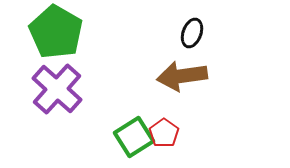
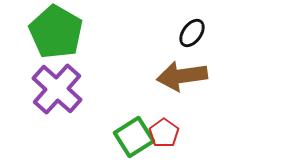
black ellipse: rotated 16 degrees clockwise
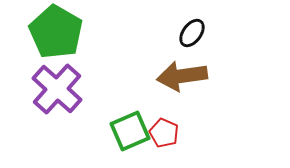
red pentagon: rotated 12 degrees counterclockwise
green square: moved 4 px left, 6 px up; rotated 9 degrees clockwise
